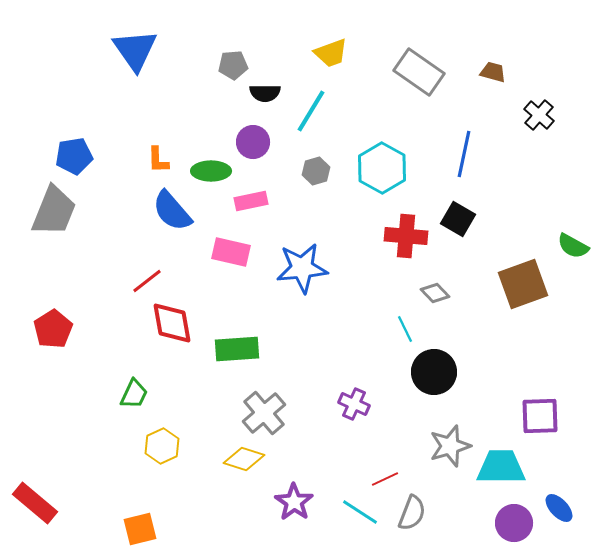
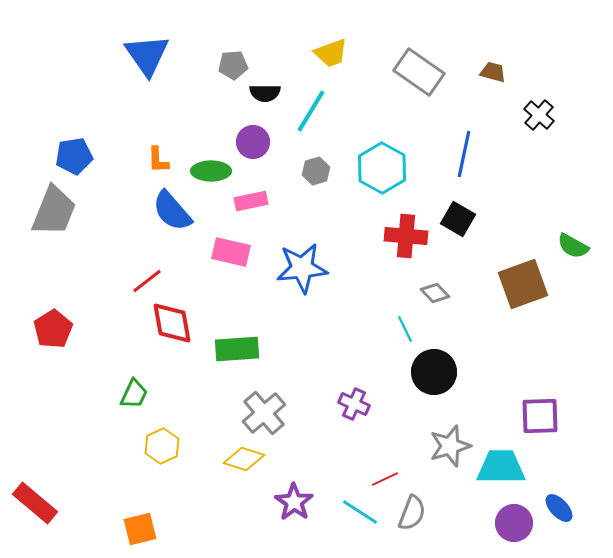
blue triangle at (135, 50): moved 12 px right, 5 px down
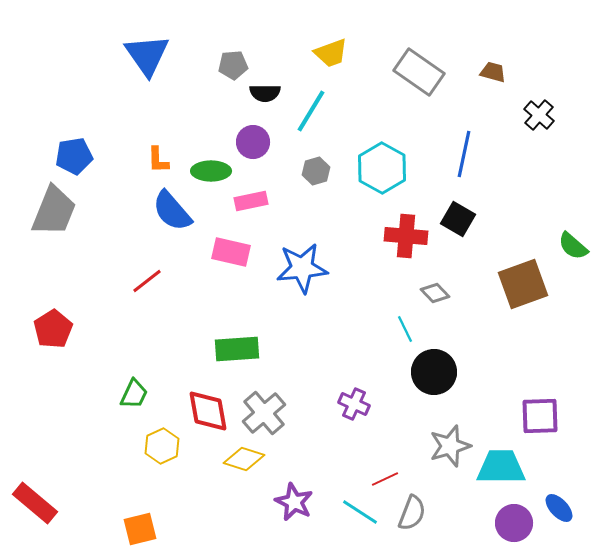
green semicircle at (573, 246): rotated 12 degrees clockwise
red diamond at (172, 323): moved 36 px right, 88 px down
purple star at (294, 502): rotated 9 degrees counterclockwise
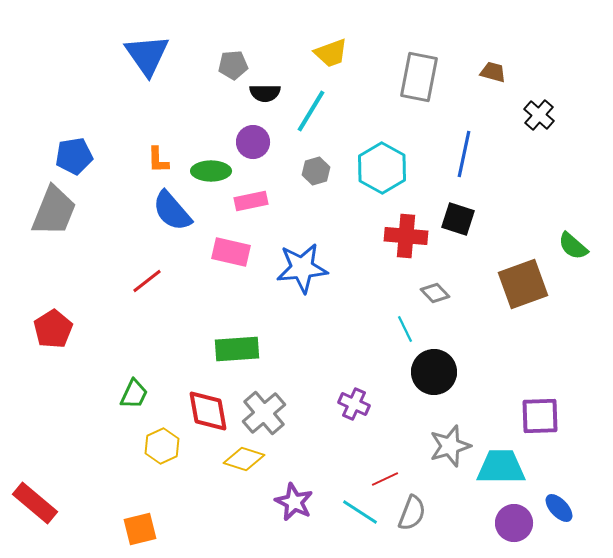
gray rectangle at (419, 72): moved 5 px down; rotated 66 degrees clockwise
black square at (458, 219): rotated 12 degrees counterclockwise
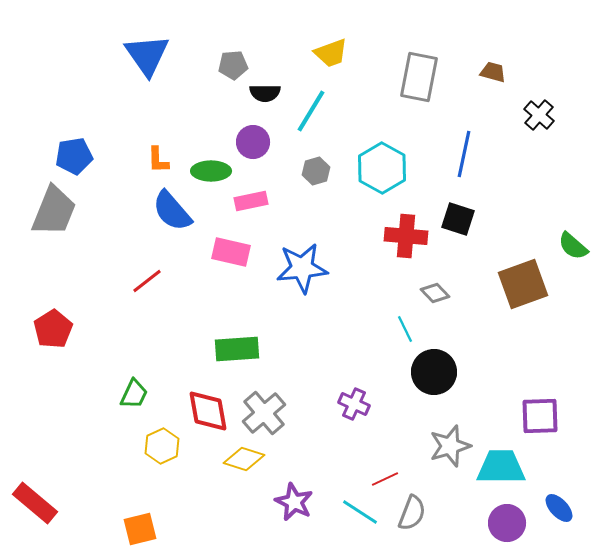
purple circle at (514, 523): moved 7 px left
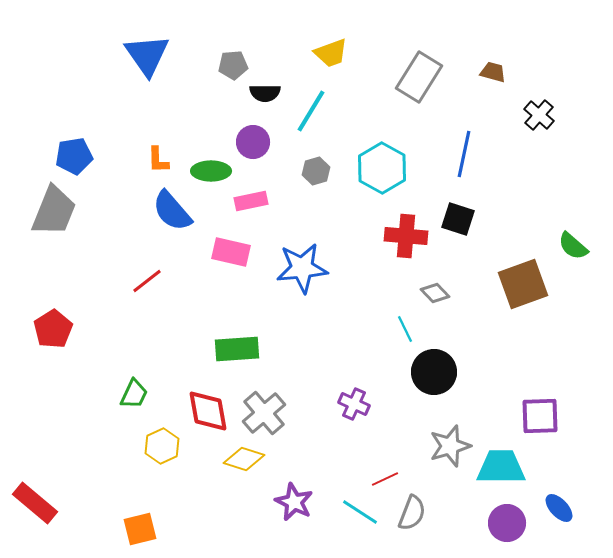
gray rectangle at (419, 77): rotated 21 degrees clockwise
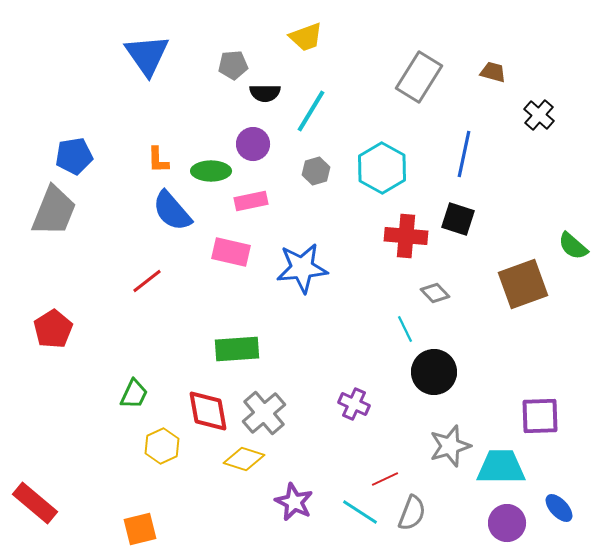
yellow trapezoid at (331, 53): moved 25 px left, 16 px up
purple circle at (253, 142): moved 2 px down
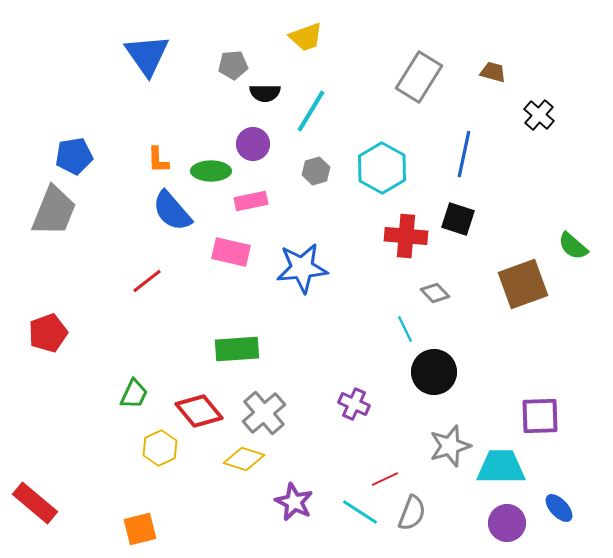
red pentagon at (53, 329): moved 5 px left, 4 px down; rotated 12 degrees clockwise
red diamond at (208, 411): moved 9 px left; rotated 30 degrees counterclockwise
yellow hexagon at (162, 446): moved 2 px left, 2 px down
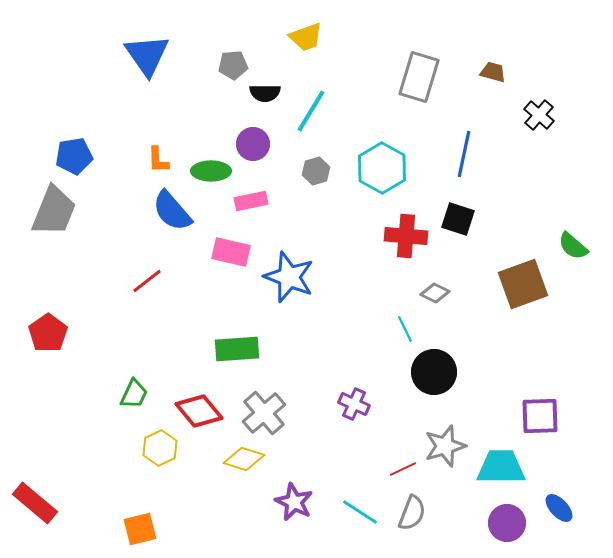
gray rectangle at (419, 77): rotated 15 degrees counterclockwise
blue star at (302, 268): moved 13 px left, 9 px down; rotated 27 degrees clockwise
gray diamond at (435, 293): rotated 20 degrees counterclockwise
red pentagon at (48, 333): rotated 15 degrees counterclockwise
gray star at (450, 446): moved 5 px left
red line at (385, 479): moved 18 px right, 10 px up
